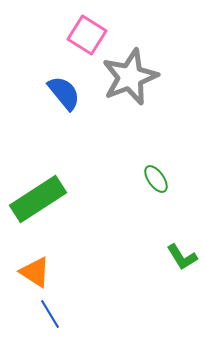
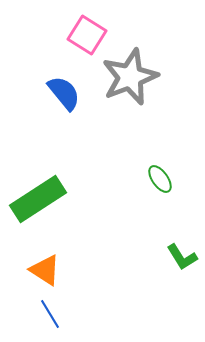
green ellipse: moved 4 px right
orange triangle: moved 10 px right, 2 px up
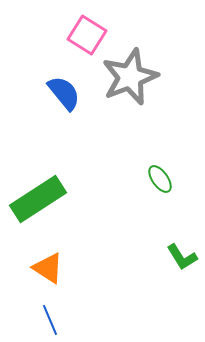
orange triangle: moved 3 px right, 2 px up
blue line: moved 6 px down; rotated 8 degrees clockwise
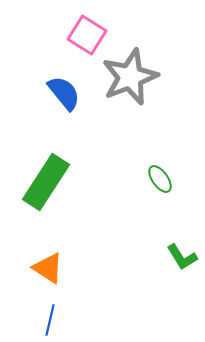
green rectangle: moved 8 px right, 17 px up; rotated 24 degrees counterclockwise
blue line: rotated 36 degrees clockwise
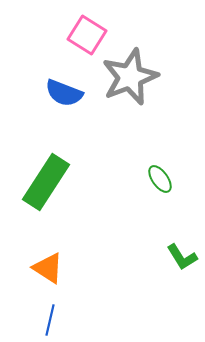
blue semicircle: rotated 150 degrees clockwise
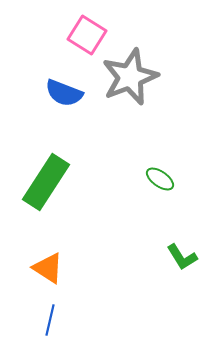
green ellipse: rotated 20 degrees counterclockwise
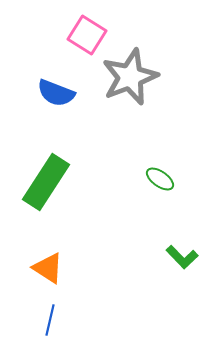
blue semicircle: moved 8 px left
green L-shape: rotated 12 degrees counterclockwise
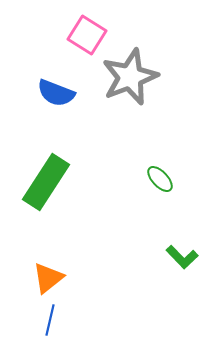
green ellipse: rotated 12 degrees clockwise
orange triangle: moved 10 px down; rotated 48 degrees clockwise
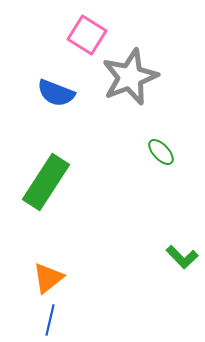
green ellipse: moved 1 px right, 27 px up
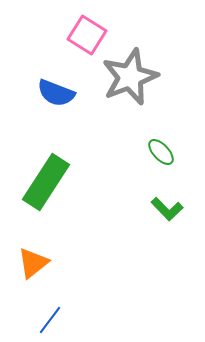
green L-shape: moved 15 px left, 48 px up
orange triangle: moved 15 px left, 15 px up
blue line: rotated 24 degrees clockwise
